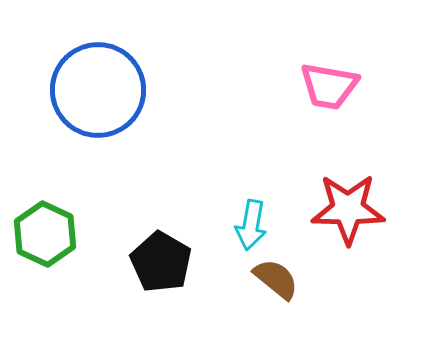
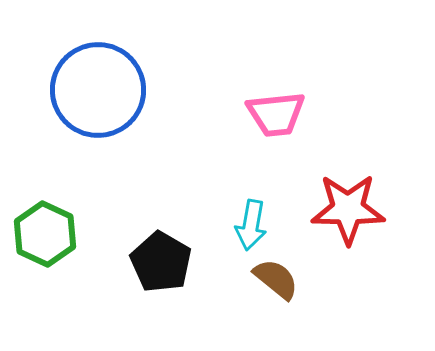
pink trapezoid: moved 53 px left, 28 px down; rotated 16 degrees counterclockwise
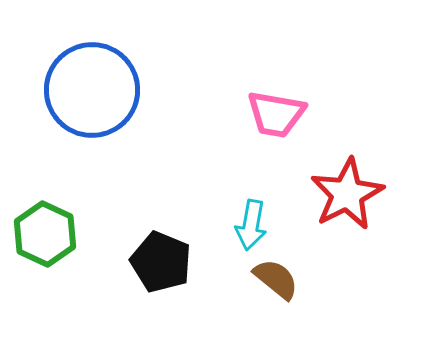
blue circle: moved 6 px left
pink trapezoid: rotated 16 degrees clockwise
red star: moved 1 px left, 15 px up; rotated 28 degrees counterclockwise
black pentagon: rotated 8 degrees counterclockwise
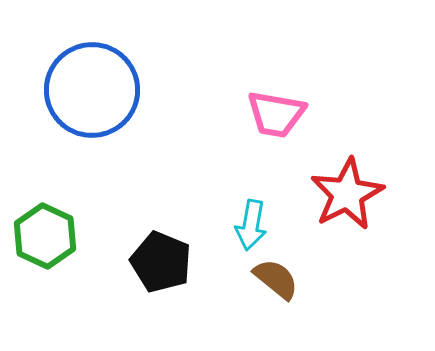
green hexagon: moved 2 px down
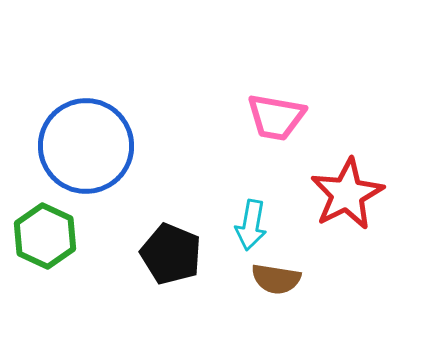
blue circle: moved 6 px left, 56 px down
pink trapezoid: moved 3 px down
black pentagon: moved 10 px right, 8 px up
brown semicircle: rotated 150 degrees clockwise
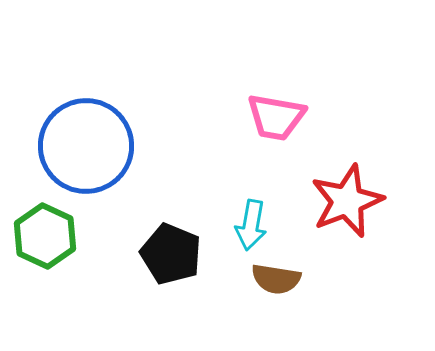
red star: moved 7 px down; rotated 6 degrees clockwise
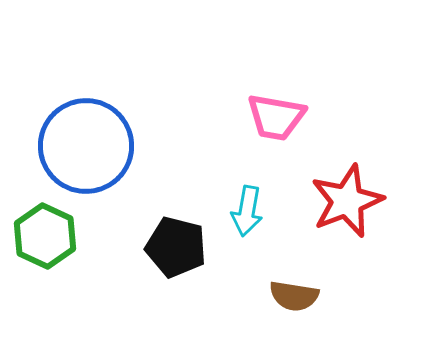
cyan arrow: moved 4 px left, 14 px up
black pentagon: moved 5 px right, 7 px up; rotated 8 degrees counterclockwise
brown semicircle: moved 18 px right, 17 px down
